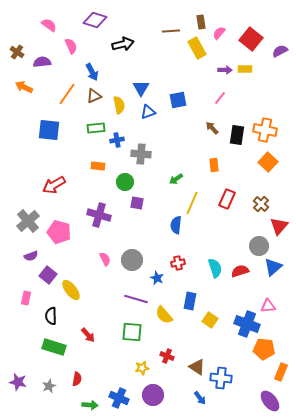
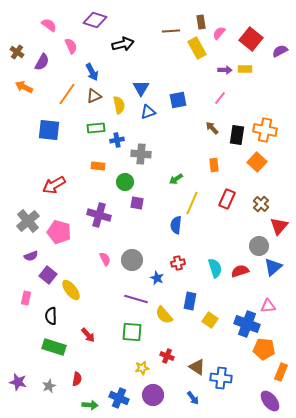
purple semicircle at (42, 62): rotated 126 degrees clockwise
orange square at (268, 162): moved 11 px left
blue arrow at (200, 398): moved 7 px left
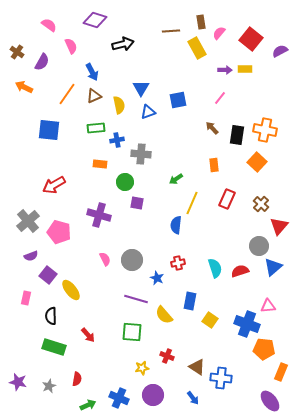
orange rectangle at (98, 166): moved 2 px right, 2 px up
green arrow at (90, 405): moved 2 px left; rotated 28 degrees counterclockwise
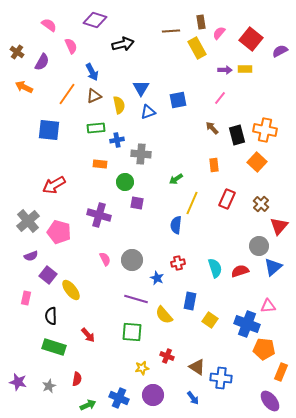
black rectangle at (237, 135): rotated 24 degrees counterclockwise
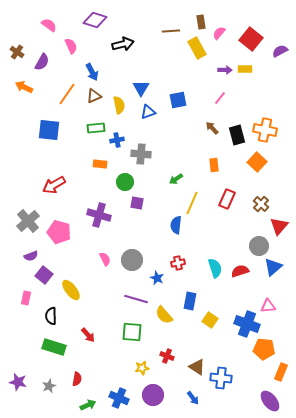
purple square at (48, 275): moved 4 px left
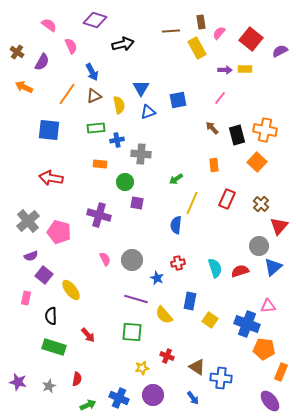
red arrow at (54, 185): moved 3 px left, 7 px up; rotated 40 degrees clockwise
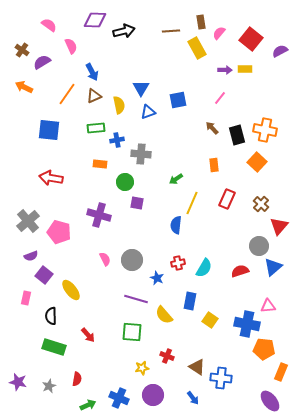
purple diamond at (95, 20): rotated 15 degrees counterclockwise
black arrow at (123, 44): moved 1 px right, 13 px up
brown cross at (17, 52): moved 5 px right, 2 px up
purple semicircle at (42, 62): rotated 150 degrees counterclockwise
cyan semicircle at (215, 268): moved 11 px left; rotated 48 degrees clockwise
blue cross at (247, 324): rotated 10 degrees counterclockwise
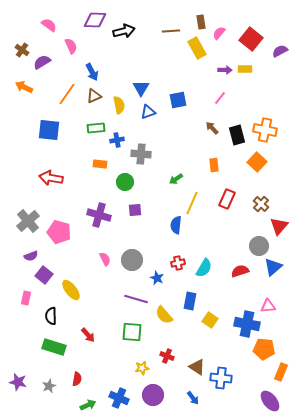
purple square at (137, 203): moved 2 px left, 7 px down; rotated 16 degrees counterclockwise
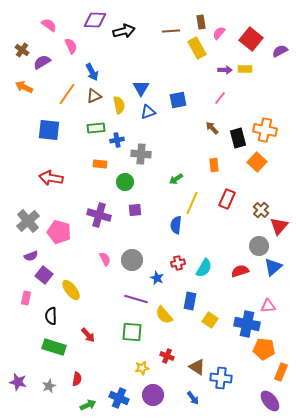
black rectangle at (237, 135): moved 1 px right, 3 px down
brown cross at (261, 204): moved 6 px down
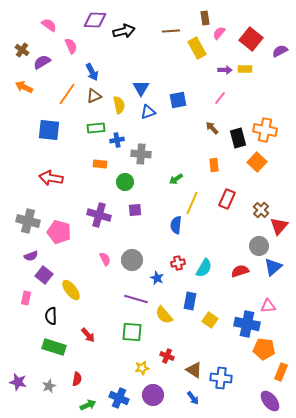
brown rectangle at (201, 22): moved 4 px right, 4 px up
gray cross at (28, 221): rotated 35 degrees counterclockwise
brown triangle at (197, 367): moved 3 px left, 3 px down
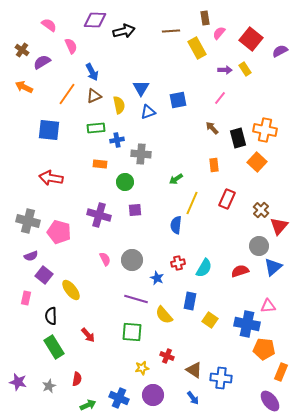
yellow rectangle at (245, 69): rotated 56 degrees clockwise
green rectangle at (54, 347): rotated 40 degrees clockwise
